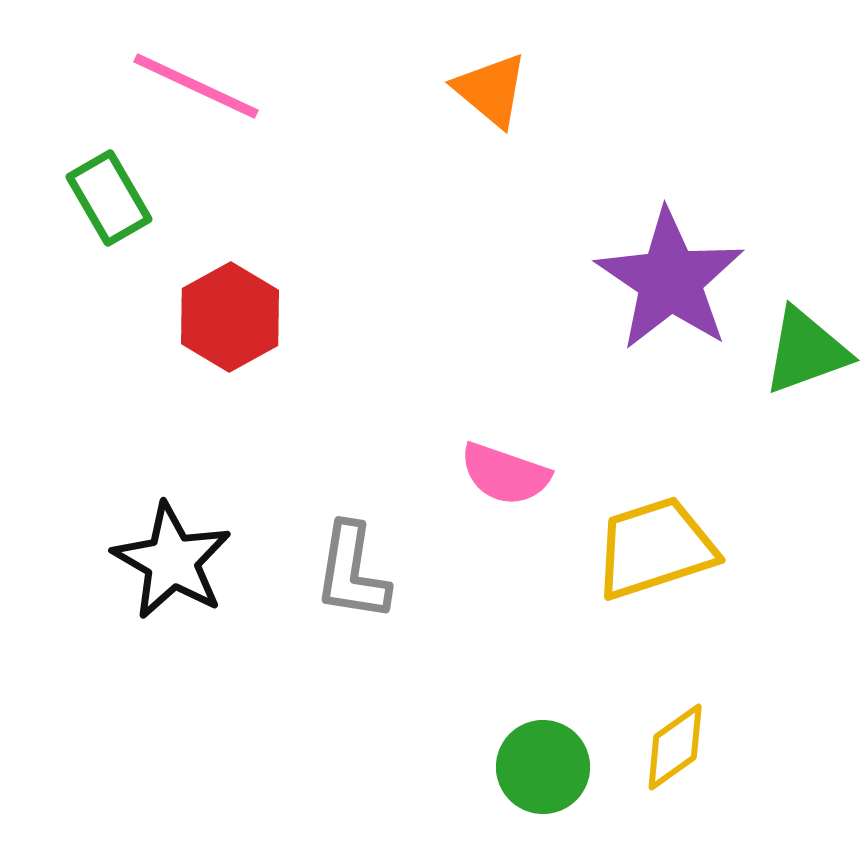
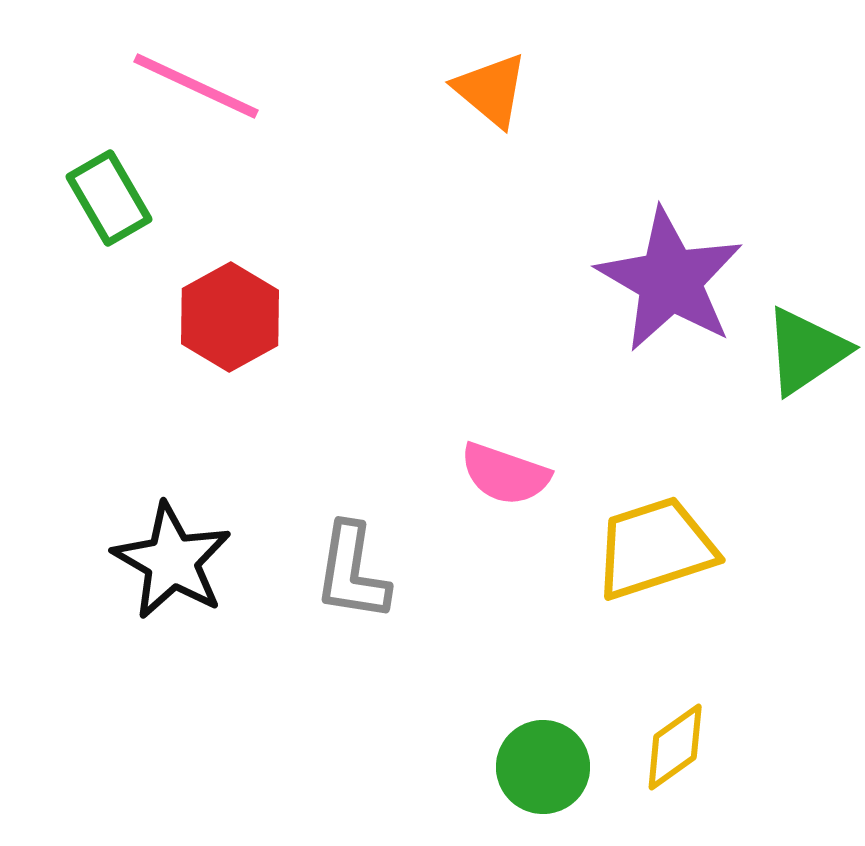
purple star: rotated 4 degrees counterclockwise
green triangle: rotated 14 degrees counterclockwise
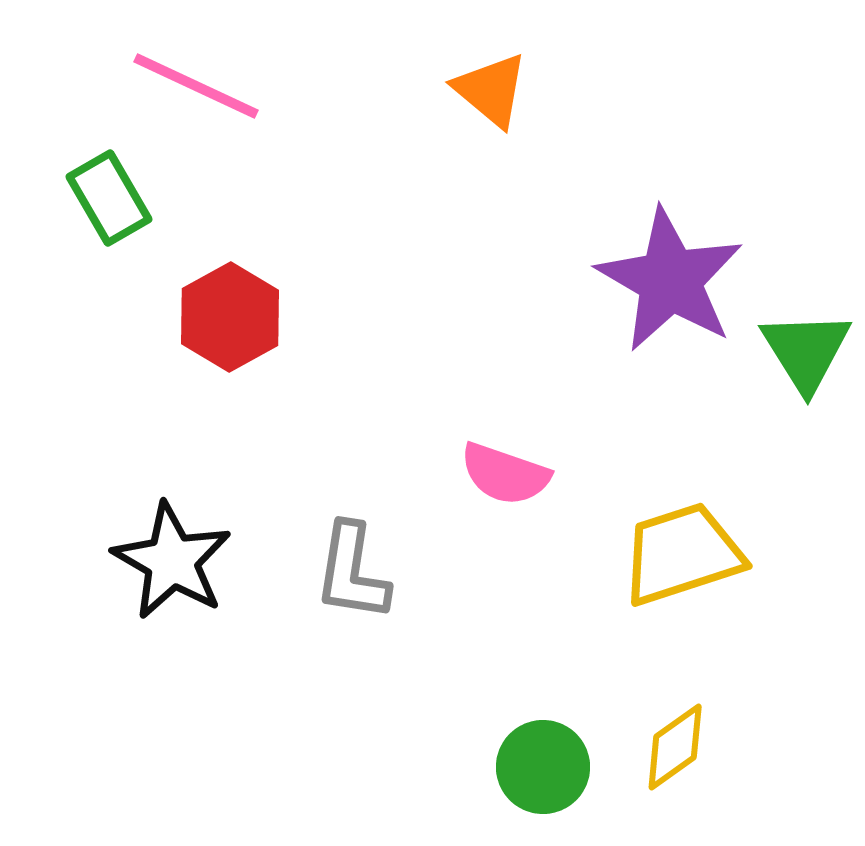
green triangle: rotated 28 degrees counterclockwise
yellow trapezoid: moved 27 px right, 6 px down
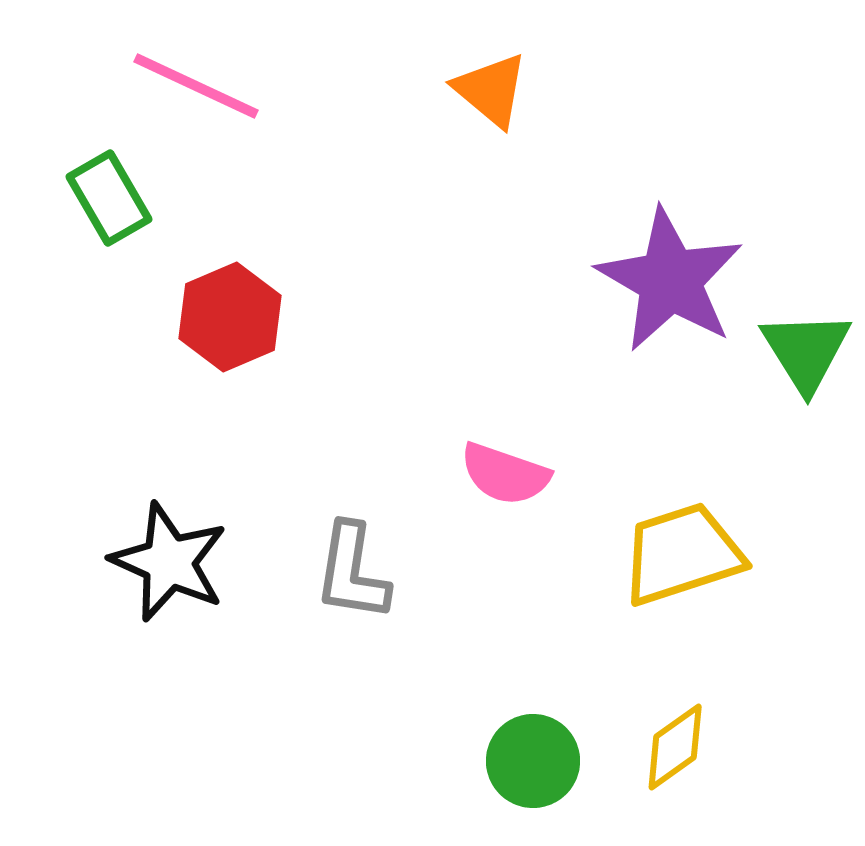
red hexagon: rotated 6 degrees clockwise
black star: moved 3 px left, 1 px down; rotated 6 degrees counterclockwise
green circle: moved 10 px left, 6 px up
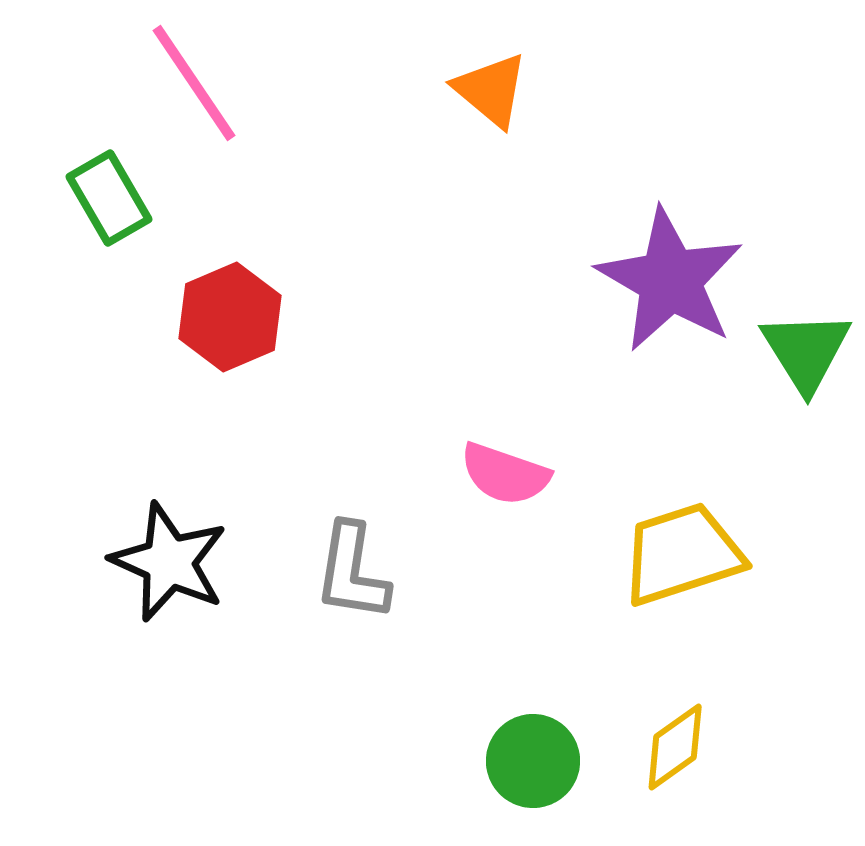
pink line: moved 2 px left, 3 px up; rotated 31 degrees clockwise
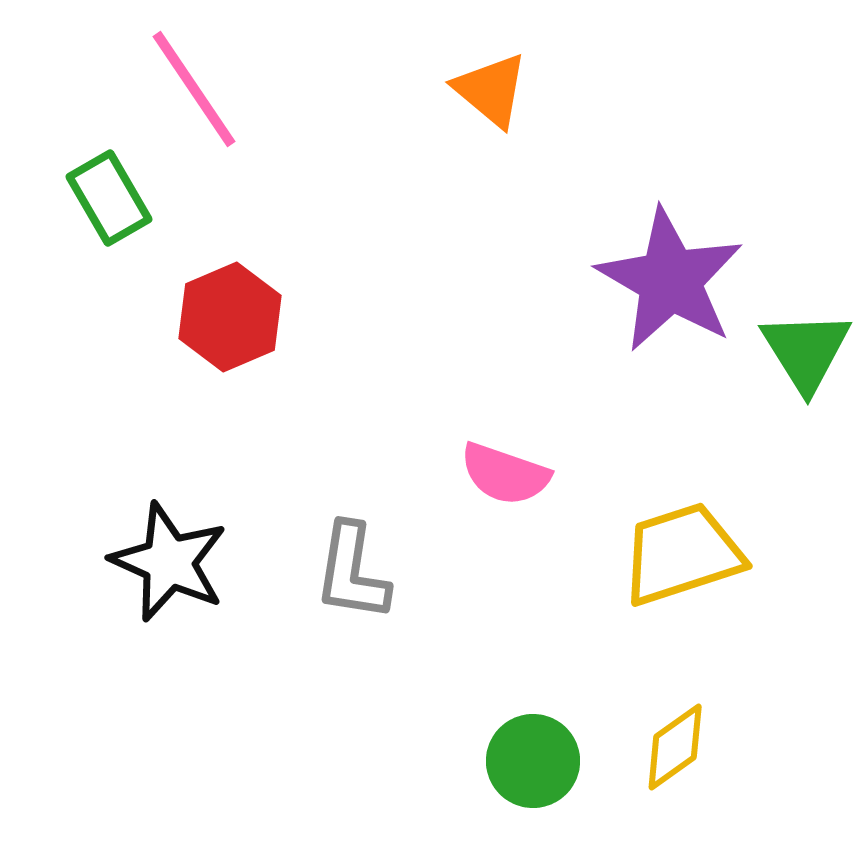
pink line: moved 6 px down
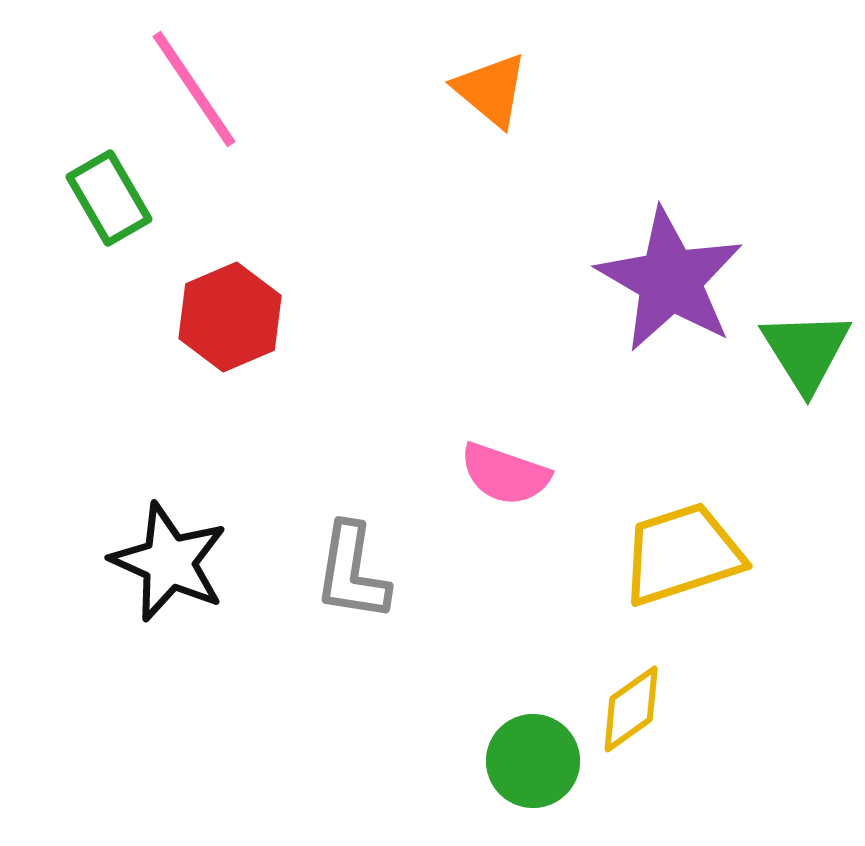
yellow diamond: moved 44 px left, 38 px up
